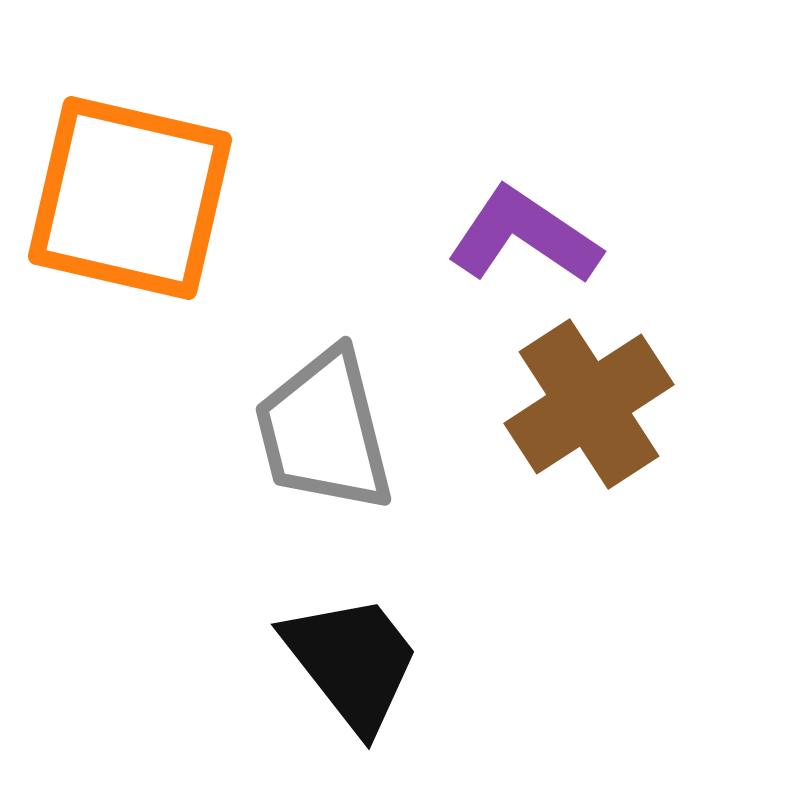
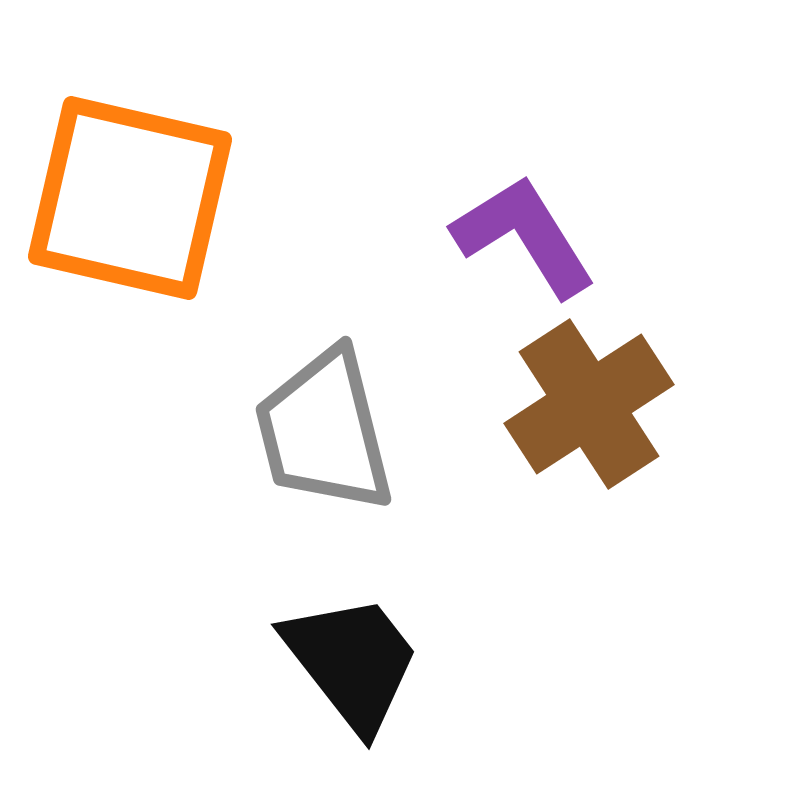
purple L-shape: rotated 24 degrees clockwise
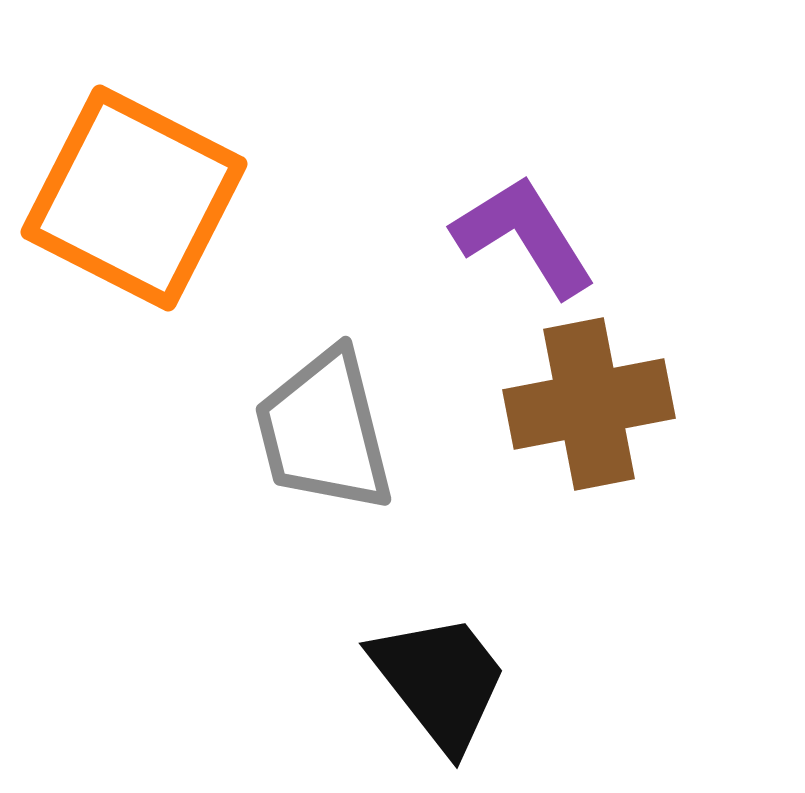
orange square: moved 4 px right; rotated 14 degrees clockwise
brown cross: rotated 22 degrees clockwise
black trapezoid: moved 88 px right, 19 px down
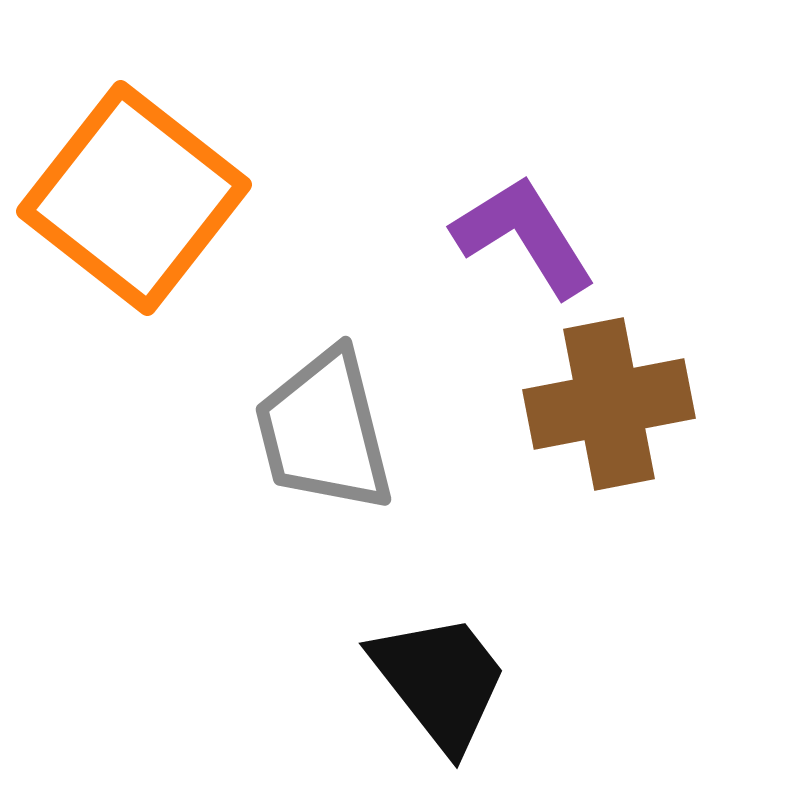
orange square: rotated 11 degrees clockwise
brown cross: moved 20 px right
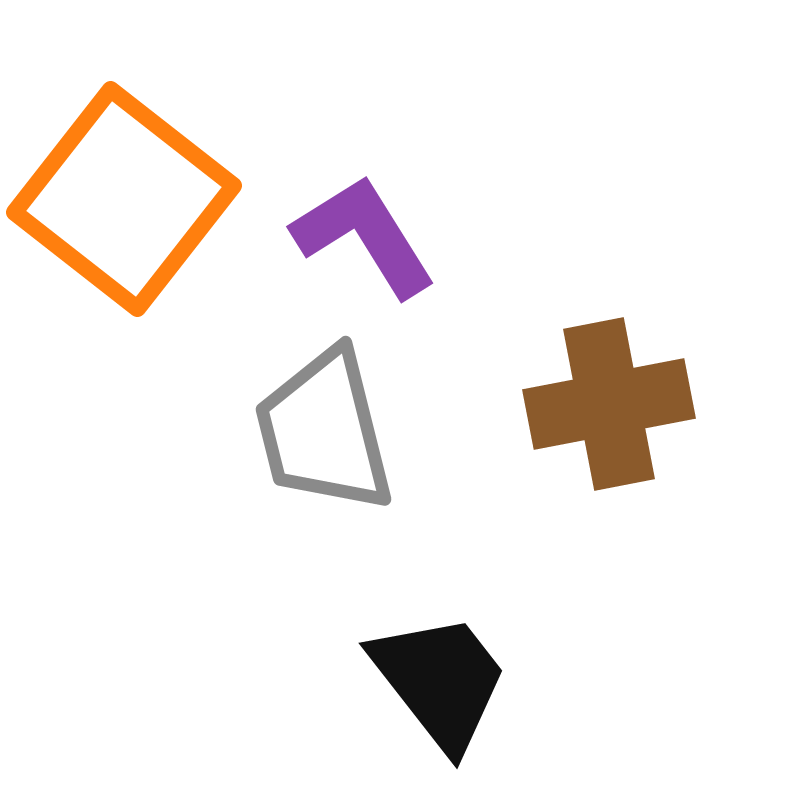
orange square: moved 10 px left, 1 px down
purple L-shape: moved 160 px left
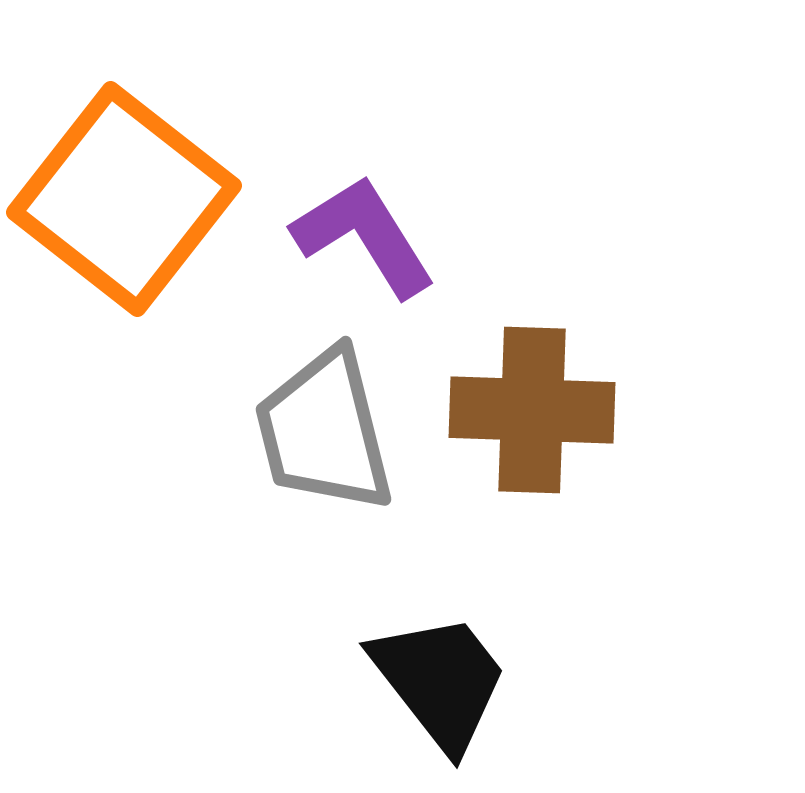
brown cross: moved 77 px left, 6 px down; rotated 13 degrees clockwise
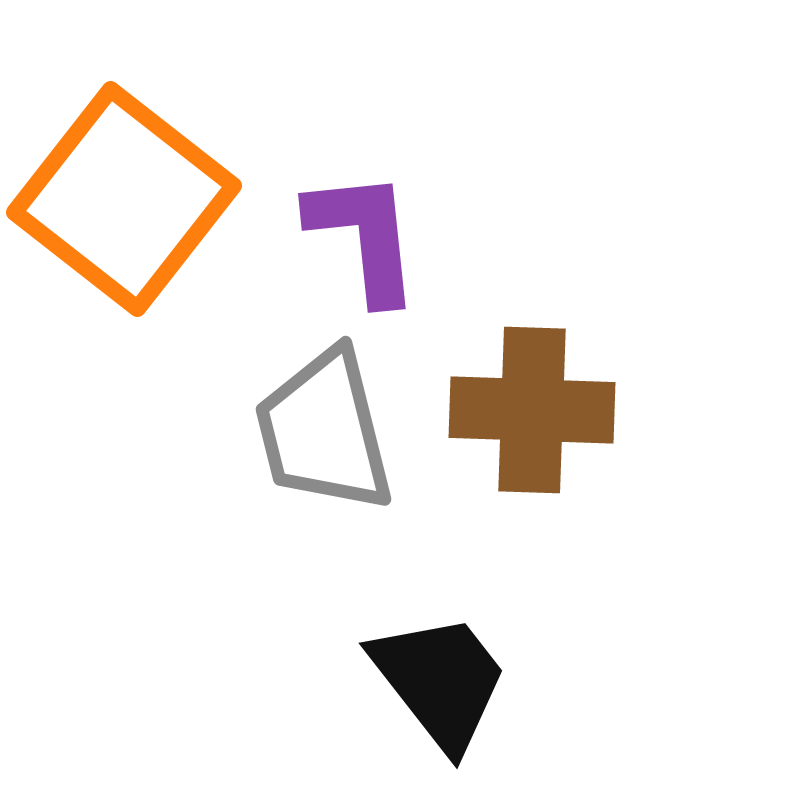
purple L-shape: rotated 26 degrees clockwise
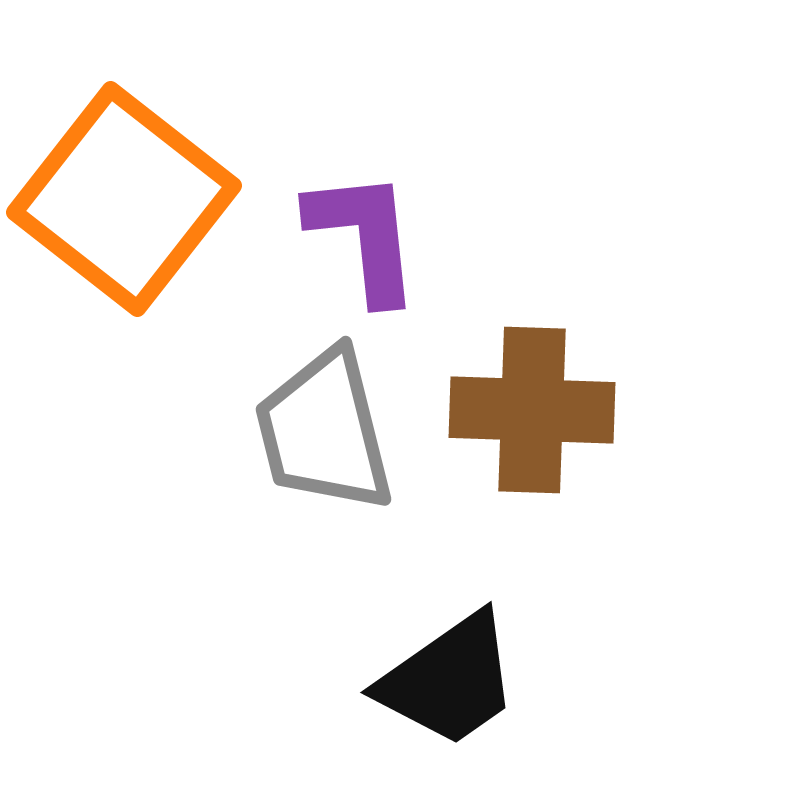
black trapezoid: moved 9 px right, 1 px up; rotated 93 degrees clockwise
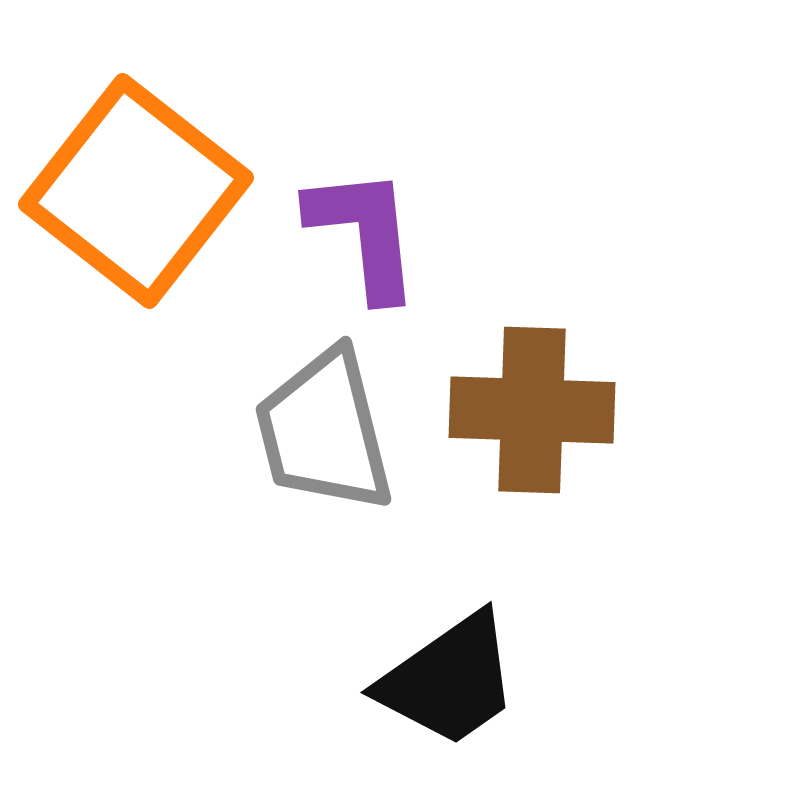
orange square: moved 12 px right, 8 px up
purple L-shape: moved 3 px up
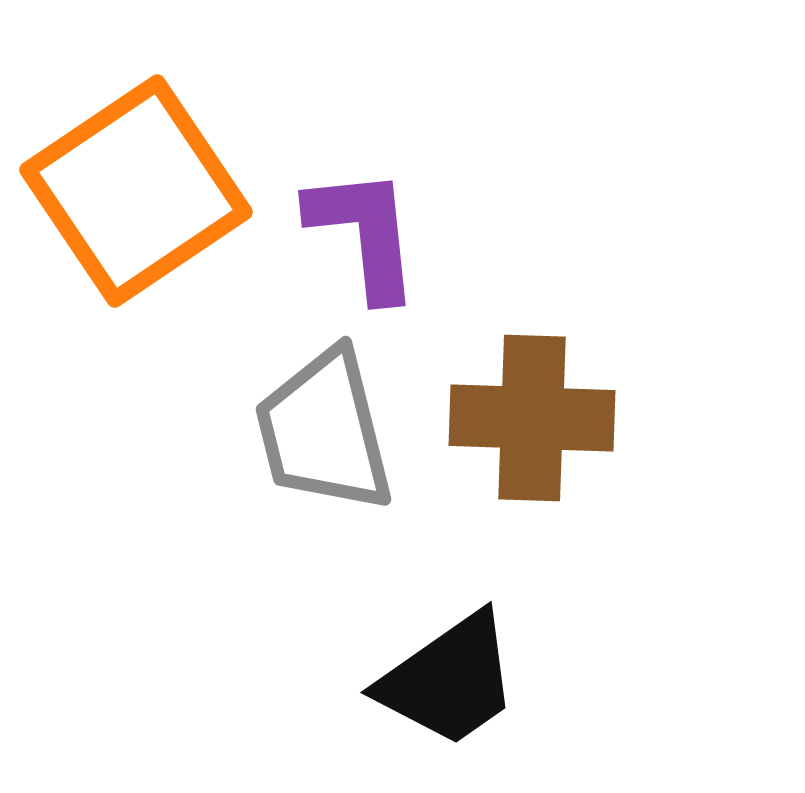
orange square: rotated 18 degrees clockwise
brown cross: moved 8 px down
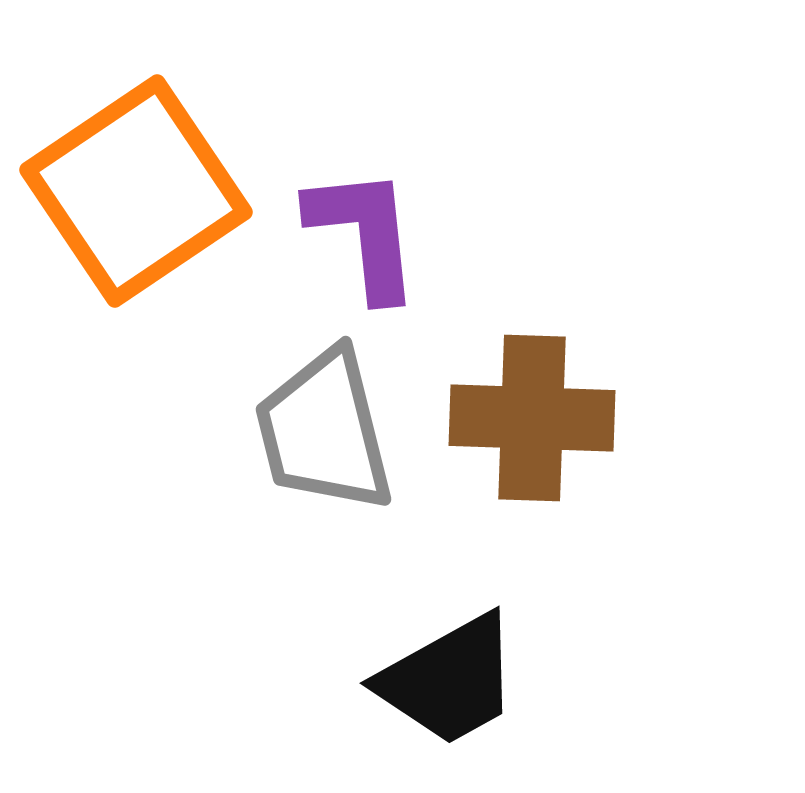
black trapezoid: rotated 6 degrees clockwise
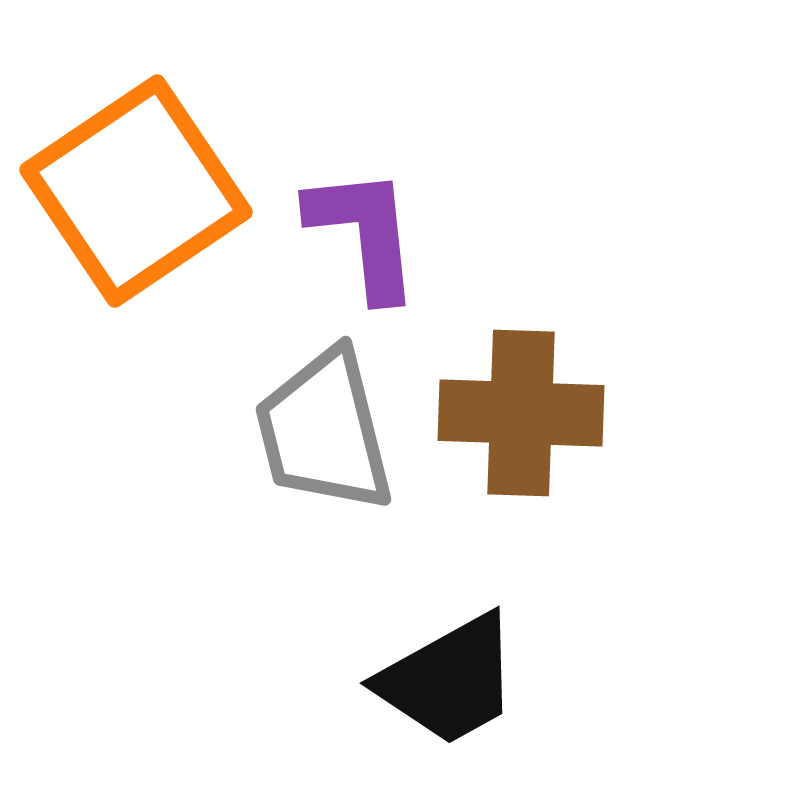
brown cross: moved 11 px left, 5 px up
